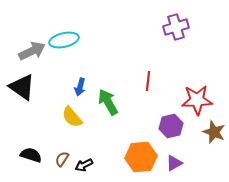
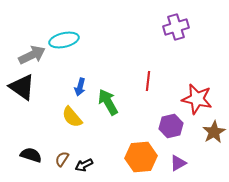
gray arrow: moved 4 px down
red star: moved 1 px up; rotated 16 degrees clockwise
brown star: rotated 20 degrees clockwise
purple triangle: moved 4 px right
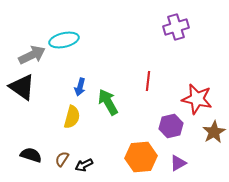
yellow semicircle: rotated 125 degrees counterclockwise
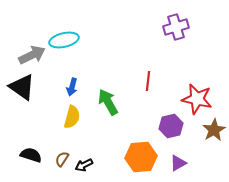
blue arrow: moved 8 px left
brown star: moved 2 px up
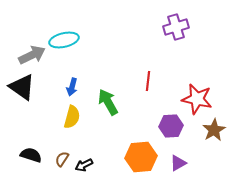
purple hexagon: rotated 10 degrees clockwise
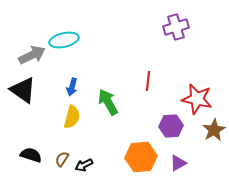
black triangle: moved 1 px right, 3 px down
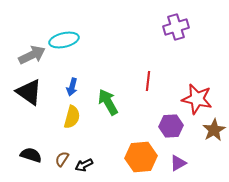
black triangle: moved 6 px right, 2 px down
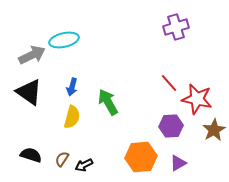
red line: moved 21 px right, 2 px down; rotated 48 degrees counterclockwise
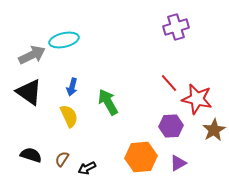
yellow semicircle: moved 3 px left, 1 px up; rotated 40 degrees counterclockwise
black arrow: moved 3 px right, 3 px down
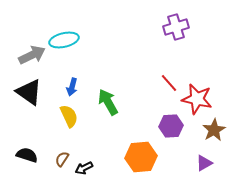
black semicircle: moved 4 px left
purple triangle: moved 26 px right
black arrow: moved 3 px left
